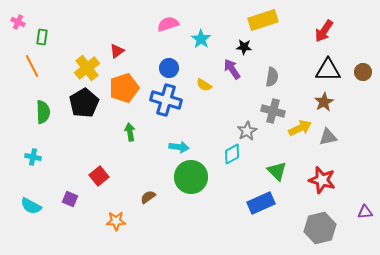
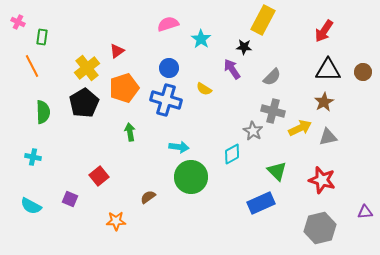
yellow rectangle: rotated 44 degrees counterclockwise
gray semicircle: rotated 36 degrees clockwise
yellow semicircle: moved 4 px down
gray star: moved 6 px right; rotated 12 degrees counterclockwise
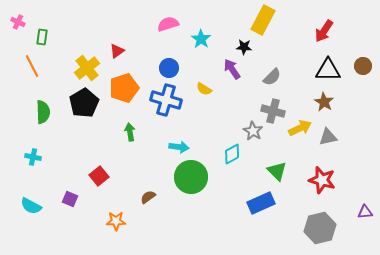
brown circle: moved 6 px up
brown star: rotated 12 degrees counterclockwise
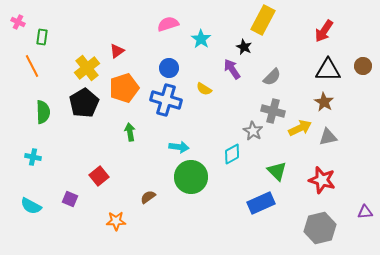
black star: rotated 21 degrees clockwise
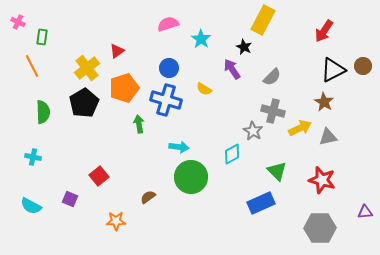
black triangle: moved 5 px right; rotated 28 degrees counterclockwise
green arrow: moved 9 px right, 8 px up
gray hexagon: rotated 12 degrees clockwise
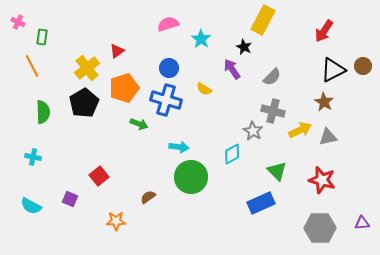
green arrow: rotated 120 degrees clockwise
yellow arrow: moved 2 px down
purple triangle: moved 3 px left, 11 px down
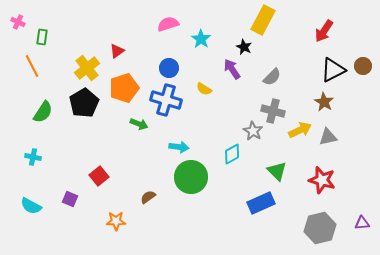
green semicircle: rotated 35 degrees clockwise
gray hexagon: rotated 12 degrees counterclockwise
